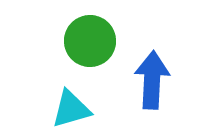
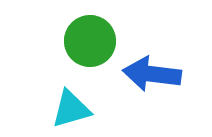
blue arrow: moved 6 px up; rotated 86 degrees counterclockwise
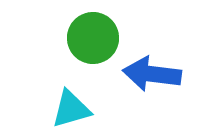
green circle: moved 3 px right, 3 px up
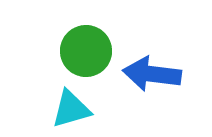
green circle: moved 7 px left, 13 px down
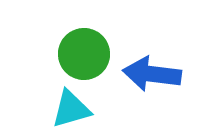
green circle: moved 2 px left, 3 px down
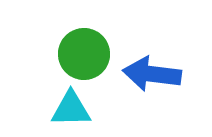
cyan triangle: rotated 15 degrees clockwise
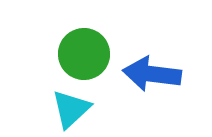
cyan triangle: rotated 42 degrees counterclockwise
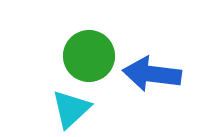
green circle: moved 5 px right, 2 px down
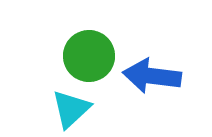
blue arrow: moved 2 px down
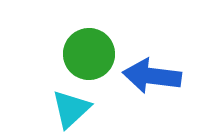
green circle: moved 2 px up
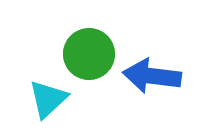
cyan triangle: moved 23 px left, 10 px up
